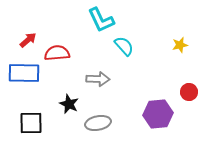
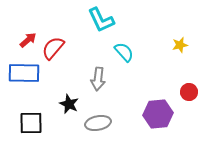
cyan semicircle: moved 6 px down
red semicircle: moved 4 px left, 5 px up; rotated 45 degrees counterclockwise
gray arrow: rotated 95 degrees clockwise
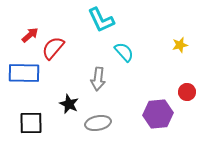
red arrow: moved 2 px right, 5 px up
red circle: moved 2 px left
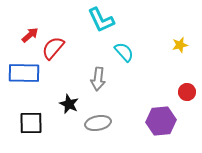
purple hexagon: moved 3 px right, 7 px down
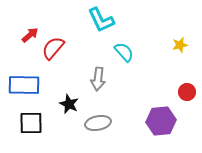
blue rectangle: moved 12 px down
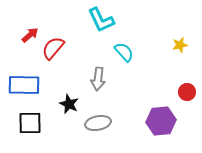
black square: moved 1 px left
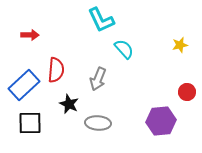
red arrow: rotated 42 degrees clockwise
red semicircle: moved 3 px right, 22 px down; rotated 145 degrees clockwise
cyan semicircle: moved 3 px up
gray arrow: rotated 15 degrees clockwise
blue rectangle: rotated 44 degrees counterclockwise
gray ellipse: rotated 15 degrees clockwise
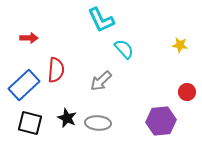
red arrow: moved 1 px left, 3 px down
yellow star: rotated 21 degrees clockwise
gray arrow: moved 3 px right, 2 px down; rotated 25 degrees clockwise
black star: moved 2 px left, 14 px down
black square: rotated 15 degrees clockwise
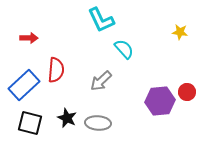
yellow star: moved 13 px up
purple hexagon: moved 1 px left, 20 px up
